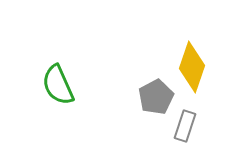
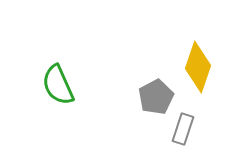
yellow diamond: moved 6 px right
gray rectangle: moved 2 px left, 3 px down
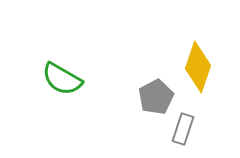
green semicircle: moved 4 px right, 6 px up; rotated 36 degrees counterclockwise
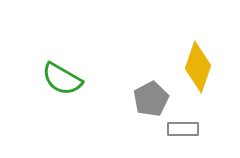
gray pentagon: moved 5 px left, 2 px down
gray rectangle: rotated 72 degrees clockwise
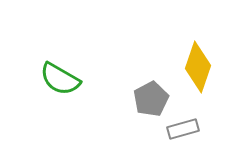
green semicircle: moved 2 px left
gray rectangle: rotated 16 degrees counterclockwise
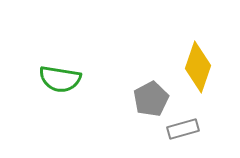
green semicircle: rotated 21 degrees counterclockwise
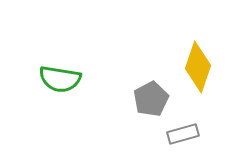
gray rectangle: moved 5 px down
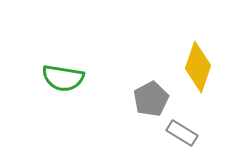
green semicircle: moved 3 px right, 1 px up
gray rectangle: moved 1 px left, 1 px up; rotated 48 degrees clockwise
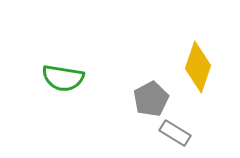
gray rectangle: moved 7 px left
